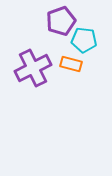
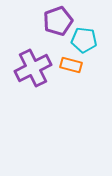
purple pentagon: moved 3 px left
orange rectangle: moved 1 px down
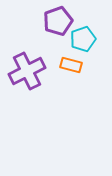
cyan pentagon: moved 1 px left, 1 px up; rotated 25 degrees counterclockwise
purple cross: moved 6 px left, 3 px down
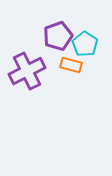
purple pentagon: moved 15 px down
cyan pentagon: moved 2 px right, 5 px down; rotated 20 degrees counterclockwise
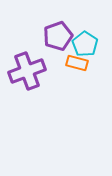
orange rectangle: moved 6 px right, 2 px up
purple cross: rotated 6 degrees clockwise
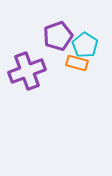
cyan pentagon: moved 1 px down
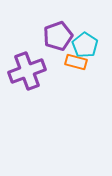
orange rectangle: moved 1 px left, 1 px up
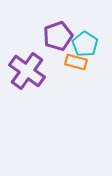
cyan pentagon: moved 1 px up
purple cross: rotated 33 degrees counterclockwise
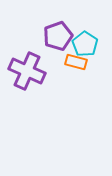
purple cross: rotated 12 degrees counterclockwise
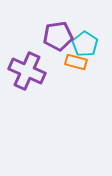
purple pentagon: rotated 12 degrees clockwise
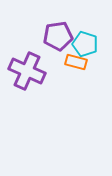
cyan pentagon: rotated 15 degrees counterclockwise
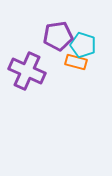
cyan pentagon: moved 2 px left, 1 px down
